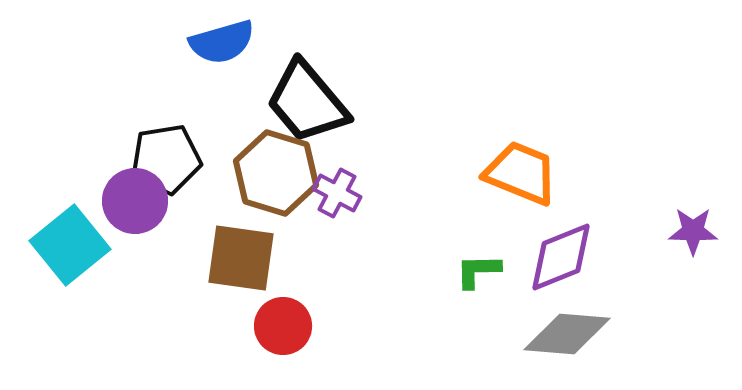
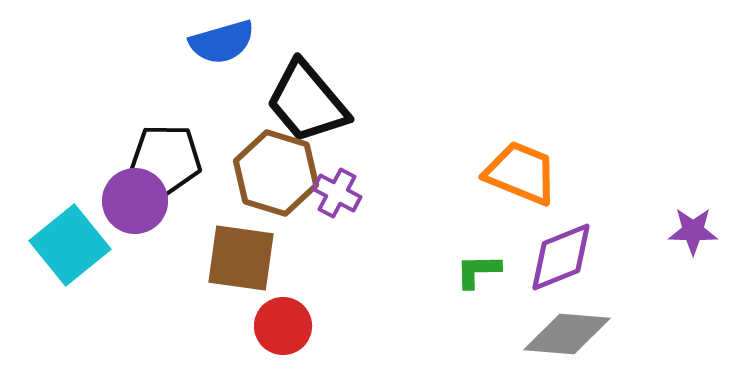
black pentagon: rotated 10 degrees clockwise
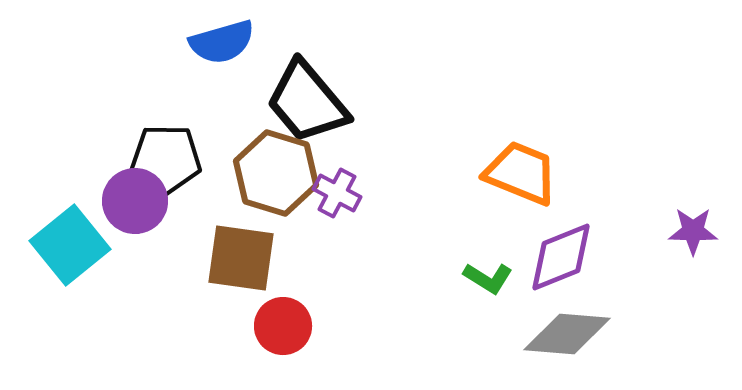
green L-shape: moved 10 px right, 7 px down; rotated 147 degrees counterclockwise
